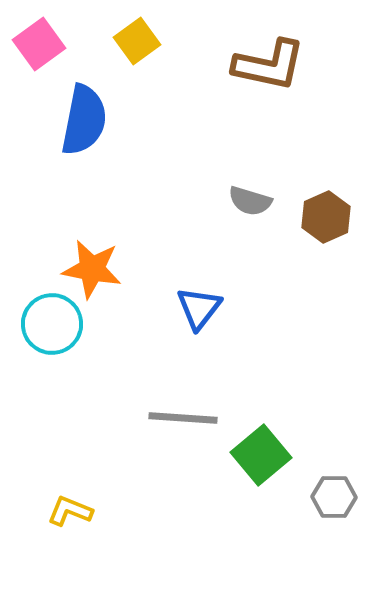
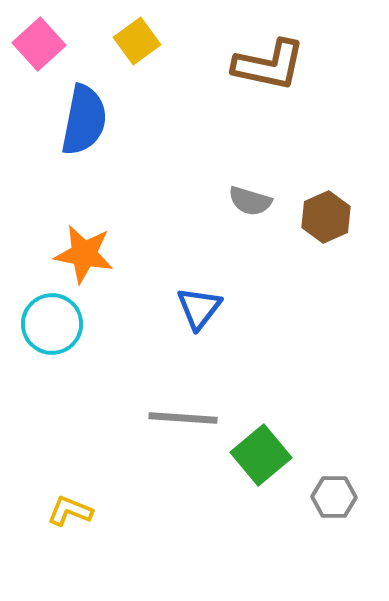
pink square: rotated 6 degrees counterclockwise
orange star: moved 8 px left, 15 px up
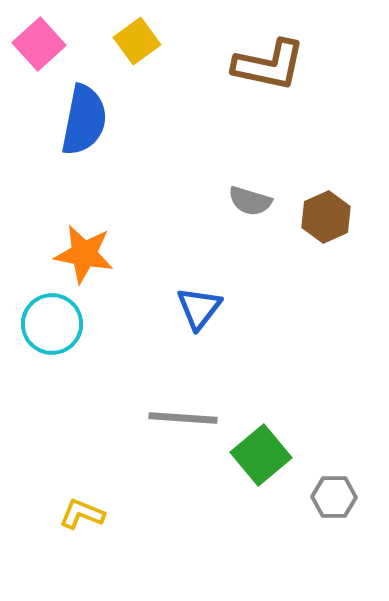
yellow L-shape: moved 12 px right, 3 px down
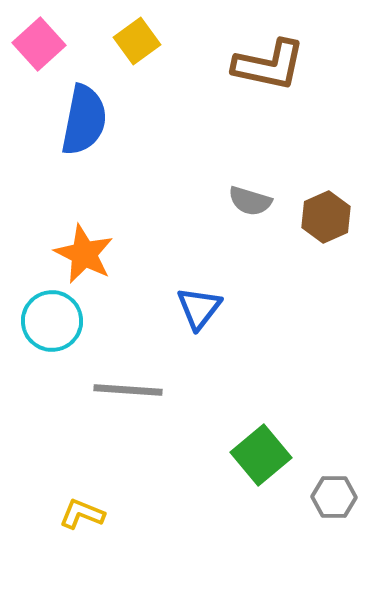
orange star: rotated 16 degrees clockwise
cyan circle: moved 3 px up
gray line: moved 55 px left, 28 px up
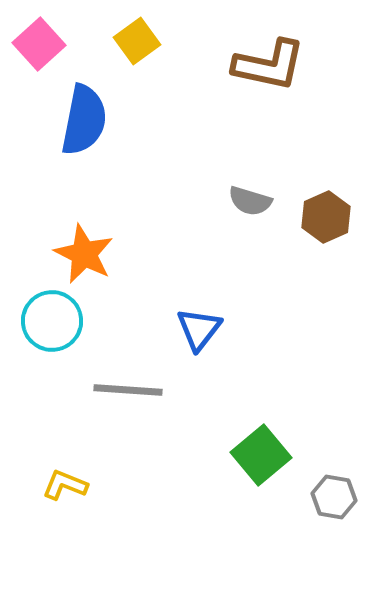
blue triangle: moved 21 px down
gray hexagon: rotated 9 degrees clockwise
yellow L-shape: moved 17 px left, 29 px up
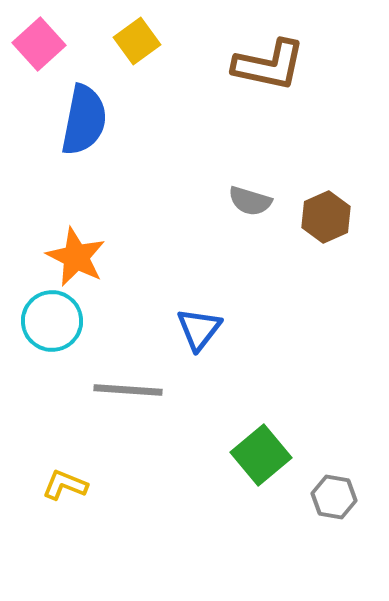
orange star: moved 8 px left, 3 px down
